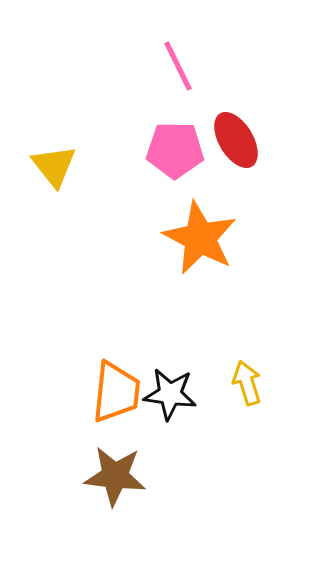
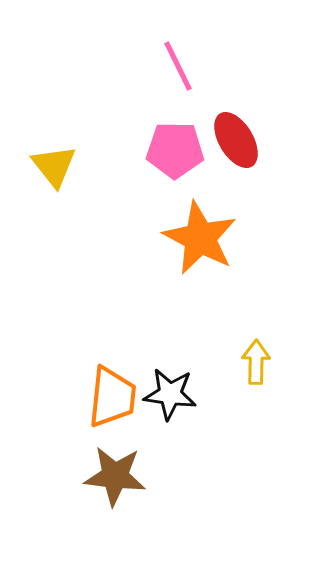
yellow arrow: moved 9 px right, 21 px up; rotated 18 degrees clockwise
orange trapezoid: moved 4 px left, 5 px down
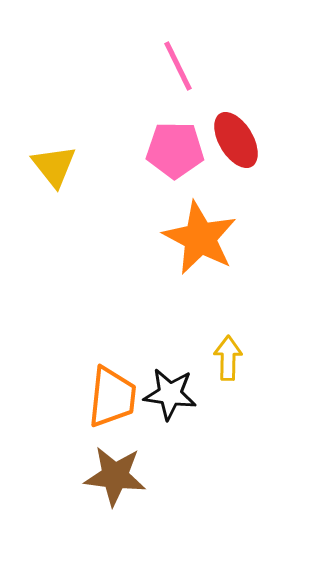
yellow arrow: moved 28 px left, 4 px up
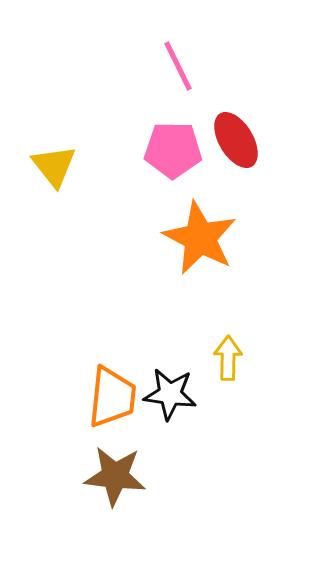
pink pentagon: moved 2 px left
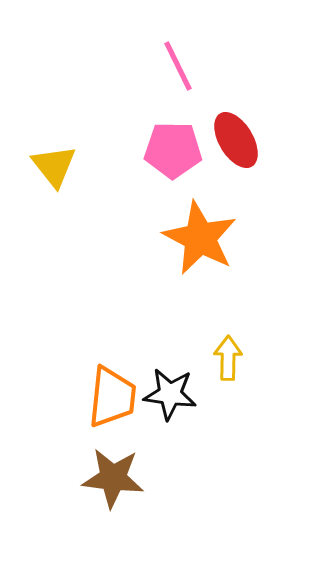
brown star: moved 2 px left, 2 px down
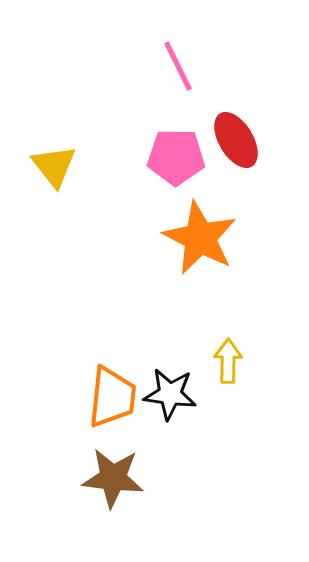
pink pentagon: moved 3 px right, 7 px down
yellow arrow: moved 3 px down
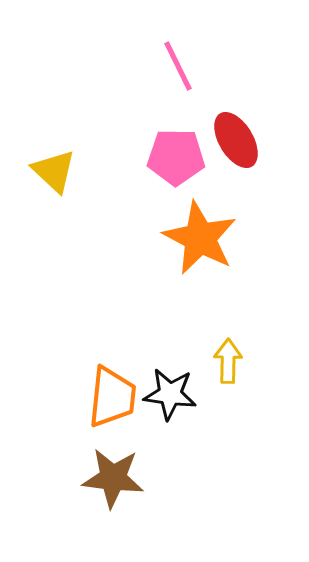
yellow triangle: moved 5 px down; rotated 9 degrees counterclockwise
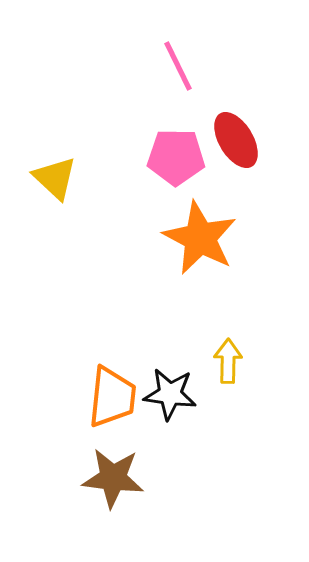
yellow triangle: moved 1 px right, 7 px down
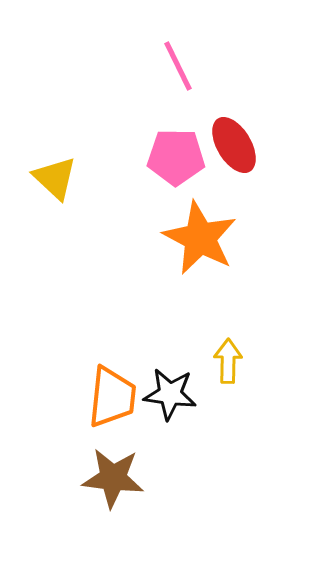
red ellipse: moved 2 px left, 5 px down
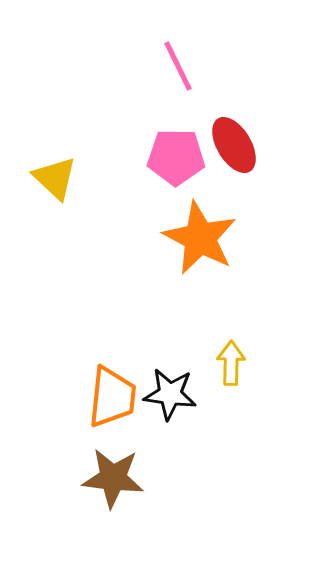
yellow arrow: moved 3 px right, 2 px down
